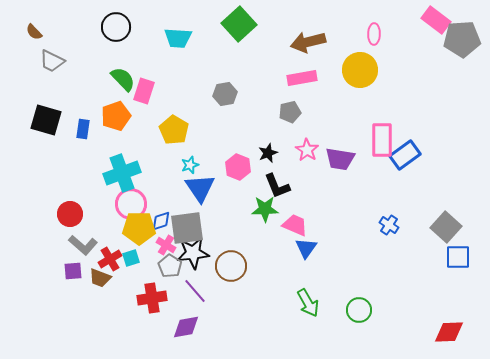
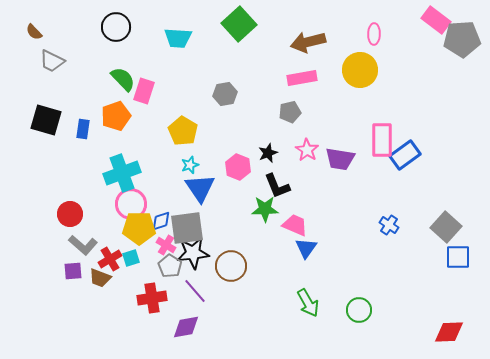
yellow pentagon at (174, 130): moved 9 px right, 1 px down
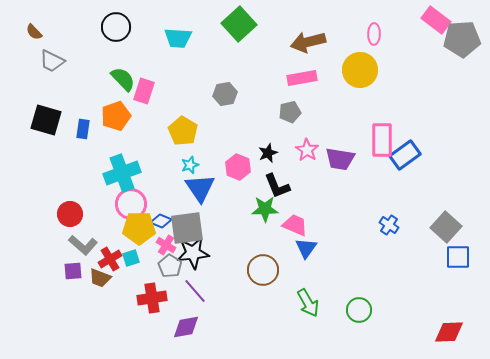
blue diamond at (161, 221): rotated 40 degrees clockwise
brown circle at (231, 266): moved 32 px right, 4 px down
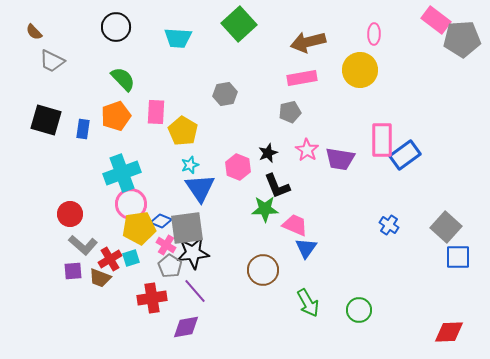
pink rectangle at (144, 91): moved 12 px right, 21 px down; rotated 15 degrees counterclockwise
yellow pentagon at (139, 228): rotated 8 degrees counterclockwise
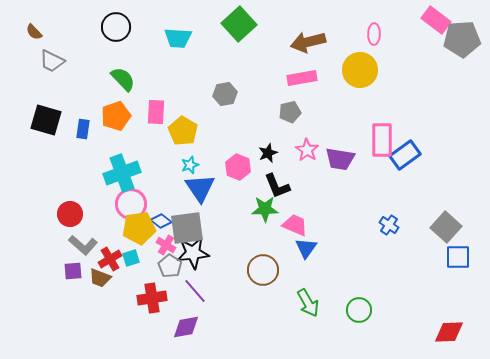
blue diamond at (161, 221): rotated 15 degrees clockwise
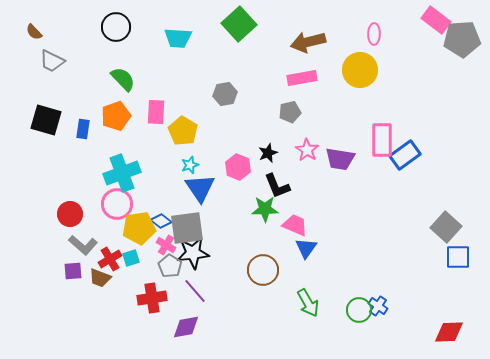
pink circle at (131, 204): moved 14 px left
blue cross at (389, 225): moved 11 px left, 81 px down
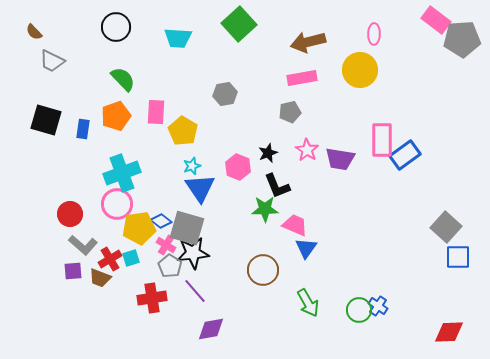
cyan star at (190, 165): moved 2 px right, 1 px down
gray square at (187, 228): rotated 24 degrees clockwise
purple diamond at (186, 327): moved 25 px right, 2 px down
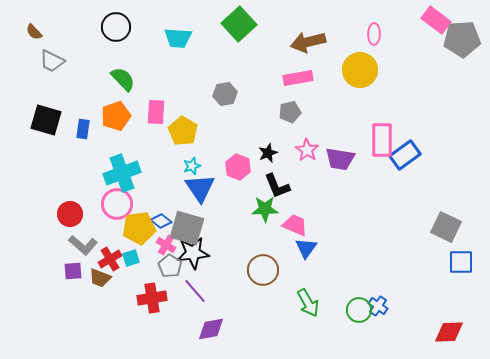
pink rectangle at (302, 78): moved 4 px left
gray square at (446, 227): rotated 16 degrees counterclockwise
blue square at (458, 257): moved 3 px right, 5 px down
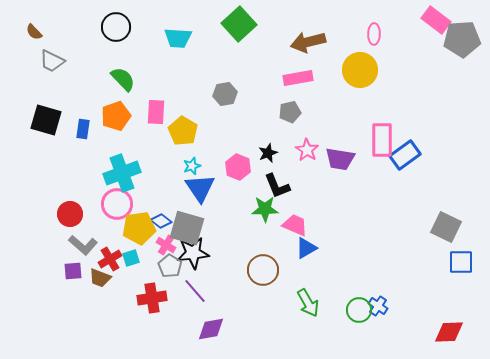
blue triangle at (306, 248): rotated 25 degrees clockwise
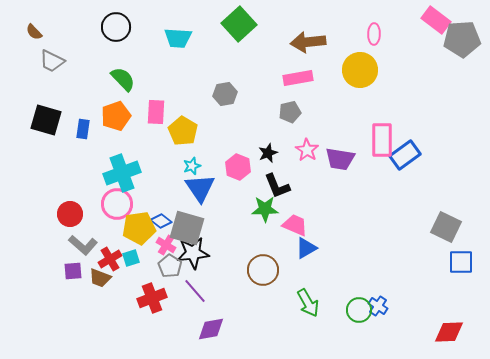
brown arrow at (308, 42): rotated 8 degrees clockwise
red cross at (152, 298): rotated 12 degrees counterclockwise
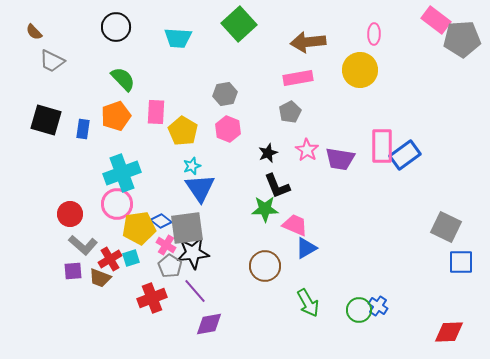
gray pentagon at (290, 112): rotated 15 degrees counterclockwise
pink rectangle at (382, 140): moved 6 px down
pink hexagon at (238, 167): moved 10 px left, 38 px up
gray square at (187, 228): rotated 24 degrees counterclockwise
brown circle at (263, 270): moved 2 px right, 4 px up
purple diamond at (211, 329): moved 2 px left, 5 px up
